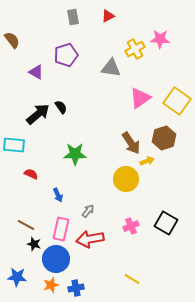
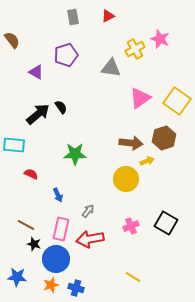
pink star: rotated 18 degrees clockwise
brown arrow: rotated 50 degrees counterclockwise
yellow line: moved 1 px right, 2 px up
blue cross: rotated 28 degrees clockwise
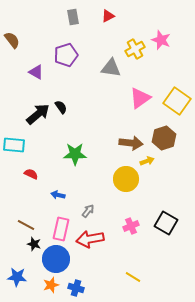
pink star: moved 1 px right, 1 px down
blue arrow: rotated 128 degrees clockwise
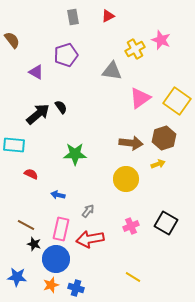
gray triangle: moved 1 px right, 3 px down
yellow arrow: moved 11 px right, 3 px down
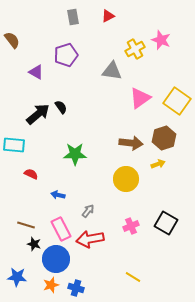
brown line: rotated 12 degrees counterclockwise
pink rectangle: rotated 40 degrees counterclockwise
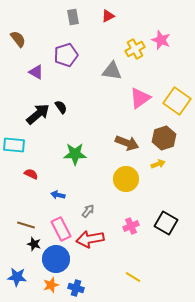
brown semicircle: moved 6 px right, 1 px up
brown arrow: moved 4 px left; rotated 15 degrees clockwise
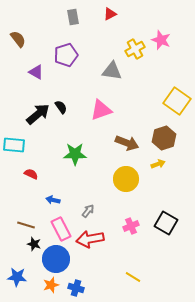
red triangle: moved 2 px right, 2 px up
pink triangle: moved 39 px left, 12 px down; rotated 15 degrees clockwise
blue arrow: moved 5 px left, 5 px down
